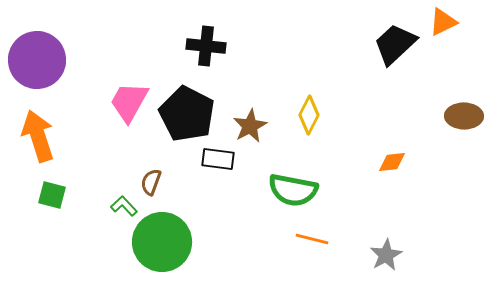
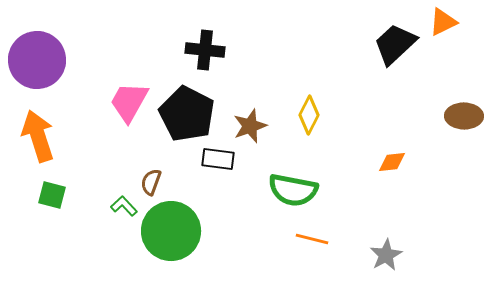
black cross: moved 1 px left, 4 px down
brown star: rotated 8 degrees clockwise
green circle: moved 9 px right, 11 px up
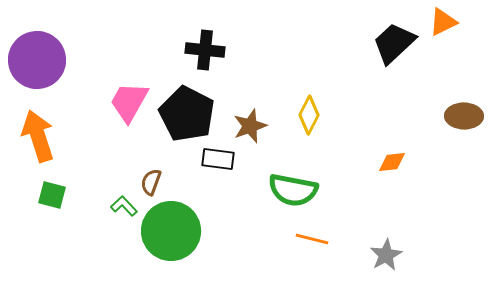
black trapezoid: moved 1 px left, 1 px up
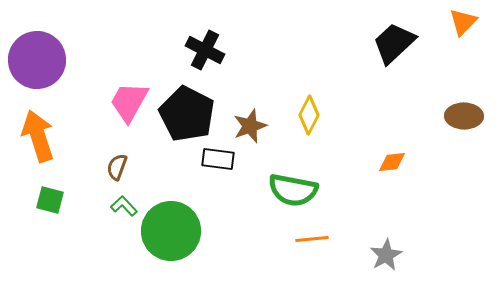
orange triangle: moved 20 px right; rotated 20 degrees counterclockwise
black cross: rotated 21 degrees clockwise
brown semicircle: moved 34 px left, 15 px up
green square: moved 2 px left, 5 px down
orange line: rotated 20 degrees counterclockwise
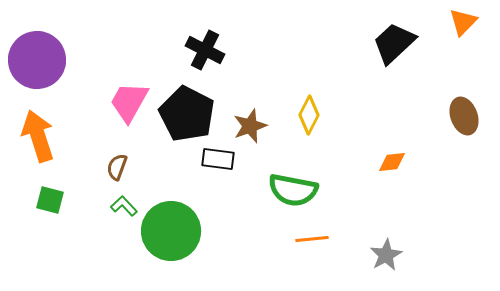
brown ellipse: rotated 69 degrees clockwise
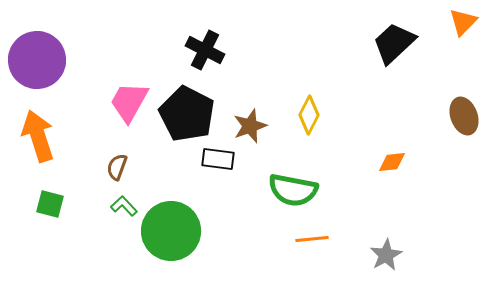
green square: moved 4 px down
